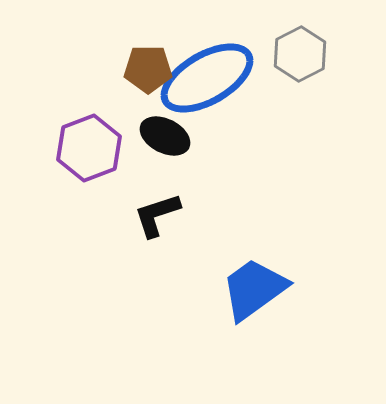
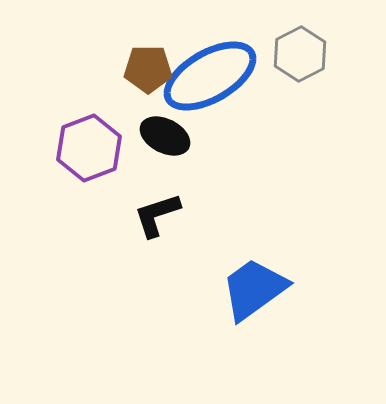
blue ellipse: moved 3 px right, 2 px up
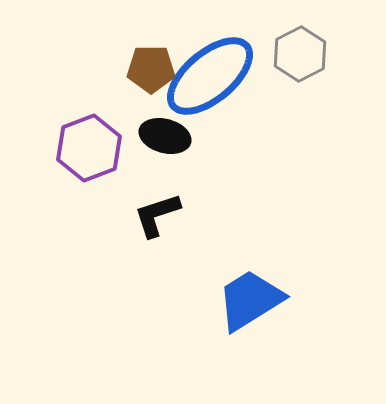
brown pentagon: moved 3 px right
blue ellipse: rotated 10 degrees counterclockwise
black ellipse: rotated 12 degrees counterclockwise
blue trapezoid: moved 4 px left, 11 px down; rotated 4 degrees clockwise
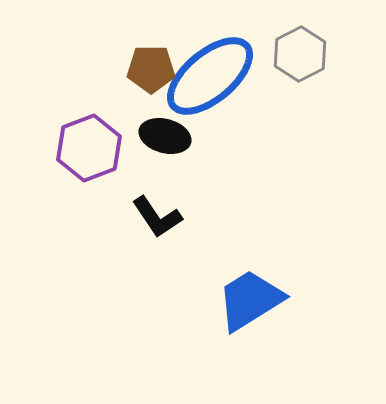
black L-shape: moved 2 px down; rotated 106 degrees counterclockwise
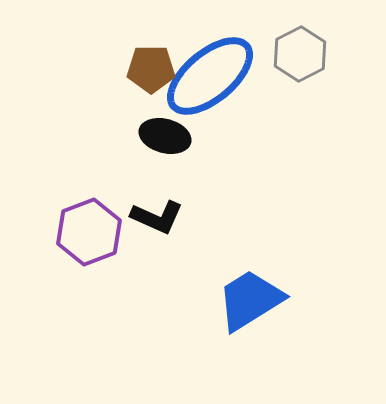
purple hexagon: moved 84 px down
black L-shape: rotated 32 degrees counterclockwise
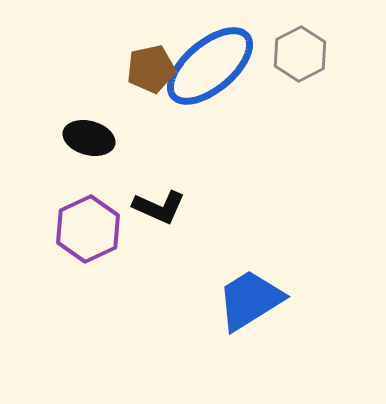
brown pentagon: rotated 12 degrees counterclockwise
blue ellipse: moved 10 px up
black ellipse: moved 76 px left, 2 px down
black L-shape: moved 2 px right, 10 px up
purple hexagon: moved 1 px left, 3 px up; rotated 4 degrees counterclockwise
